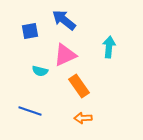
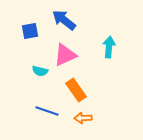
orange rectangle: moved 3 px left, 4 px down
blue line: moved 17 px right
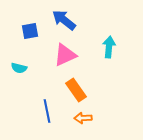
cyan semicircle: moved 21 px left, 3 px up
blue line: rotated 60 degrees clockwise
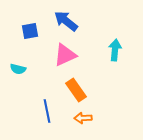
blue arrow: moved 2 px right, 1 px down
cyan arrow: moved 6 px right, 3 px down
cyan semicircle: moved 1 px left, 1 px down
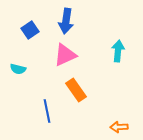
blue arrow: rotated 120 degrees counterclockwise
blue square: moved 1 px up; rotated 24 degrees counterclockwise
cyan arrow: moved 3 px right, 1 px down
orange arrow: moved 36 px right, 9 px down
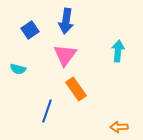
pink triangle: rotated 30 degrees counterclockwise
orange rectangle: moved 1 px up
blue line: rotated 30 degrees clockwise
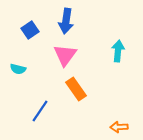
blue line: moved 7 px left; rotated 15 degrees clockwise
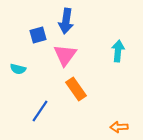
blue square: moved 8 px right, 5 px down; rotated 18 degrees clockwise
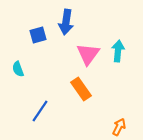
blue arrow: moved 1 px down
pink triangle: moved 23 px right, 1 px up
cyan semicircle: rotated 56 degrees clockwise
orange rectangle: moved 5 px right
orange arrow: rotated 120 degrees clockwise
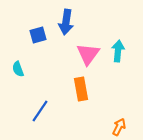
orange rectangle: rotated 25 degrees clockwise
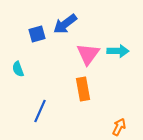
blue arrow: moved 1 px left, 2 px down; rotated 45 degrees clockwise
blue square: moved 1 px left, 1 px up
cyan arrow: rotated 85 degrees clockwise
orange rectangle: moved 2 px right
blue line: rotated 10 degrees counterclockwise
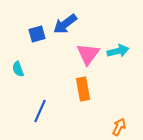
cyan arrow: rotated 15 degrees counterclockwise
